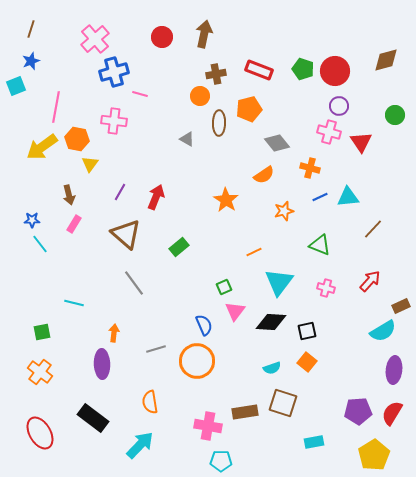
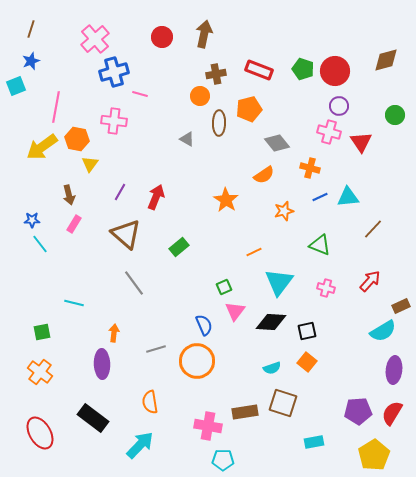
cyan pentagon at (221, 461): moved 2 px right, 1 px up
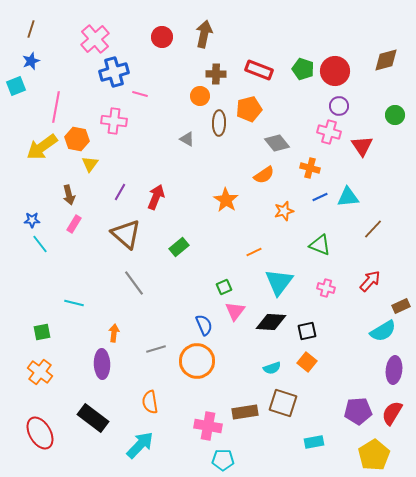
brown cross at (216, 74): rotated 12 degrees clockwise
red triangle at (361, 142): moved 1 px right, 4 px down
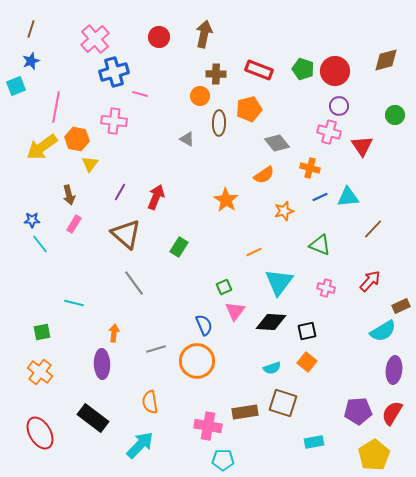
red circle at (162, 37): moved 3 px left
green rectangle at (179, 247): rotated 18 degrees counterclockwise
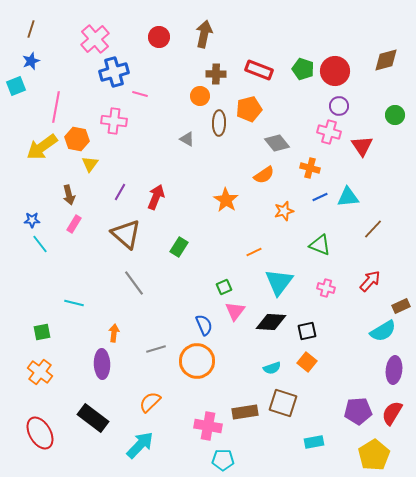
orange semicircle at (150, 402): rotated 55 degrees clockwise
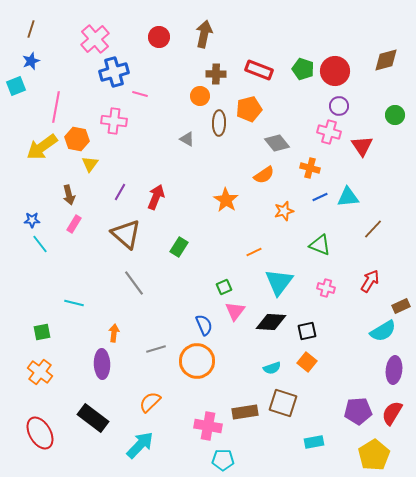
red arrow at (370, 281): rotated 10 degrees counterclockwise
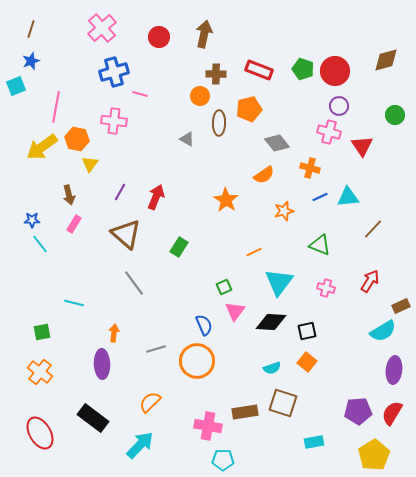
pink cross at (95, 39): moved 7 px right, 11 px up
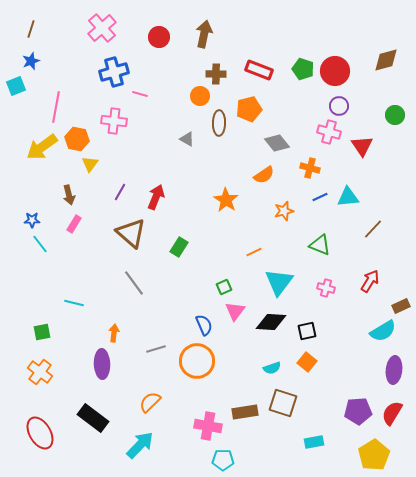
brown triangle at (126, 234): moved 5 px right, 1 px up
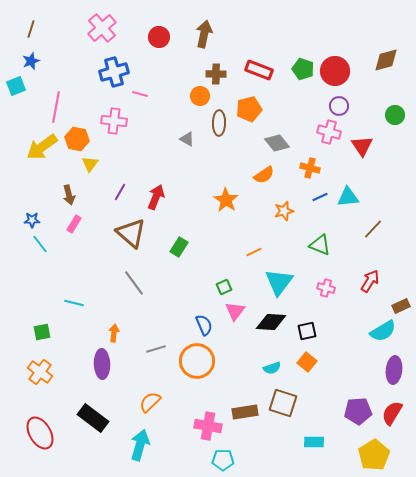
cyan rectangle at (314, 442): rotated 12 degrees clockwise
cyan arrow at (140, 445): rotated 28 degrees counterclockwise
